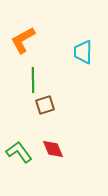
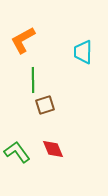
green L-shape: moved 2 px left
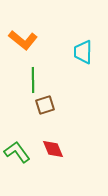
orange L-shape: rotated 112 degrees counterclockwise
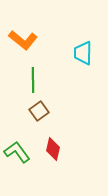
cyan trapezoid: moved 1 px down
brown square: moved 6 px left, 6 px down; rotated 18 degrees counterclockwise
red diamond: rotated 35 degrees clockwise
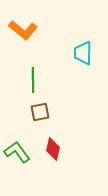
orange L-shape: moved 10 px up
brown square: moved 1 px right, 1 px down; rotated 24 degrees clockwise
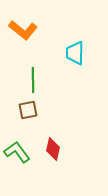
cyan trapezoid: moved 8 px left
brown square: moved 12 px left, 2 px up
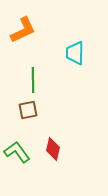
orange L-shape: rotated 64 degrees counterclockwise
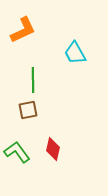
cyan trapezoid: rotated 30 degrees counterclockwise
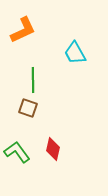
brown square: moved 2 px up; rotated 30 degrees clockwise
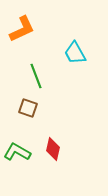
orange L-shape: moved 1 px left, 1 px up
green line: moved 3 px right, 4 px up; rotated 20 degrees counterclockwise
green L-shape: rotated 24 degrees counterclockwise
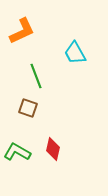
orange L-shape: moved 2 px down
